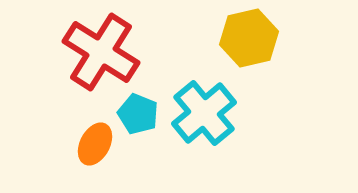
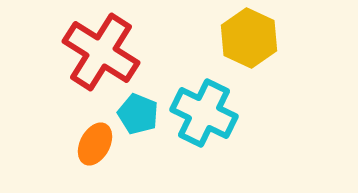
yellow hexagon: rotated 22 degrees counterclockwise
cyan cross: rotated 24 degrees counterclockwise
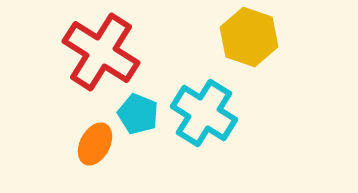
yellow hexagon: moved 1 px up; rotated 6 degrees counterclockwise
cyan cross: rotated 6 degrees clockwise
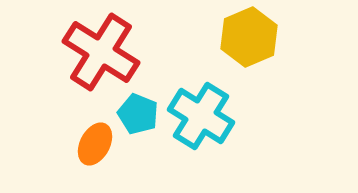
yellow hexagon: rotated 18 degrees clockwise
cyan cross: moved 3 px left, 3 px down
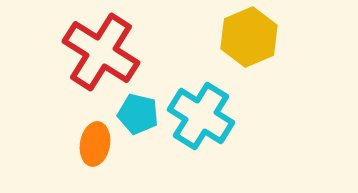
cyan pentagon: rotated 9 degrees counterclockwise
orange ellipse: rotated 18 degrees counterclockwise
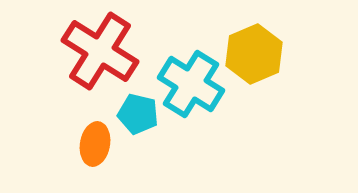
yellow hexagon: moved 5 px right, 17 px down
red cross: moved 1 px left, 1 px up
cyan cross: moved 10 px left, 32 px up
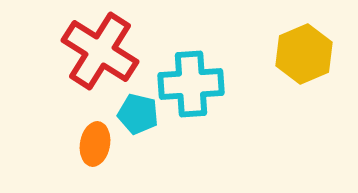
yellow hexagon: moved 50 px right
cyan cross: rotated 36 degrees counterclockwise
